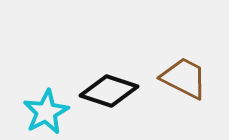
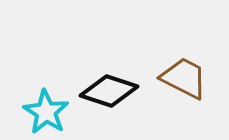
cyan star: rotated 12 degrees counterclockwise
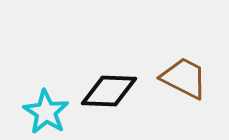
black diamond: rotated 16 degrees counterclockwise
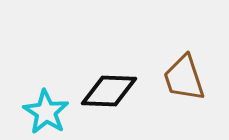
brown trapezoid: rotated 135 degrees counterclockwise
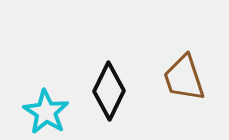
black diamond: rotated 66 degrees counterclockwise
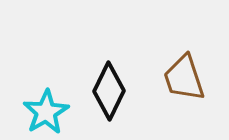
cyan star: rotated 9 degrees clockwise
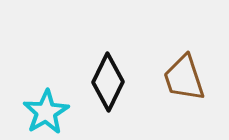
black diamond: moved 1 px left, 9 px up
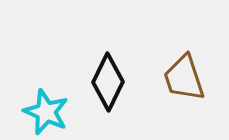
cyan star: rotated 18 degrees counterclockwise
